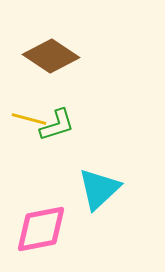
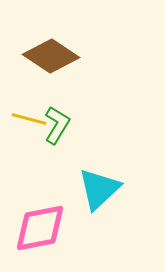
green L-shape: rotated 42 degrees counterclockwise
pink diamond: moved 1 px left, 1 px up
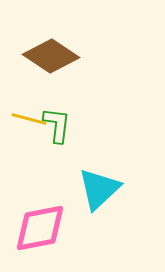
green L-shape: rotated 24 degrees counterclockwise
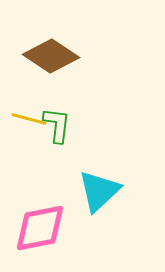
cyan triangle: moved 2 px down
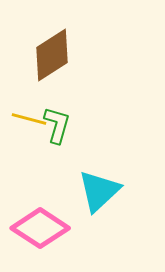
brown diamond: moved 1 px right, 1 px up; rotated 66 degrees counterclockwise
green L-shape: rotated 9 degrees clockwise
pink diamond: rotated 44 degrees clockwise
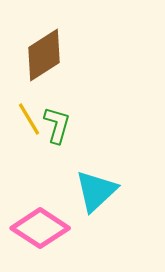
brown diamond: moved 8 px left
yellow line: rotated 44 degrees clockwise
cyan triangle: moved 3 px left
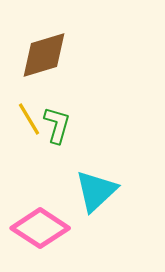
brown diamond: rotated 16 degrees clockwise
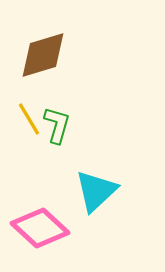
brown diamond: moved 1 px left
pink diamond: rotated 10 degrees clockwise
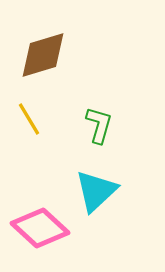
green L-shape: moved 42 px right
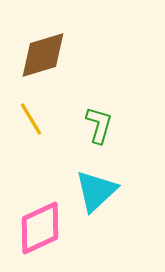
yellow line: moved 2 px right
pink diamond: rotated 68 degrees counterclockwise
